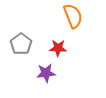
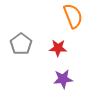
purple star: moved 17 px right, 6 px down
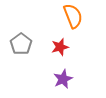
red star: moved 2 px right, 1 px up; rotated 18 degrees counterclockwise
purple star: rotated 18 degrees counterclockwise
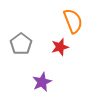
orange semicircle: moved 5 px down
purple star: moved 21 px left, 3 px down
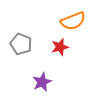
orange semicircle: rotated 90 degrees clockwise
gray pentagon: rotated 15 degrees counterclockwise
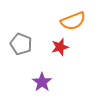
purple star: rotated 12 degrees counterclockwise
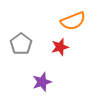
gray pentagon: rotated 15 degrees clockwise
purple star: rotated 18 degrees clockwise
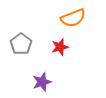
orange semicircle: moved 3 px up
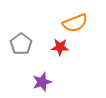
orange semicircle: moved 2 px right, 5 px down
red star: rotated 18 degrees clockwise
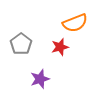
red star: rotated 18 degrees counterclockwise
purple star: moved 2 px left, 3 px up
